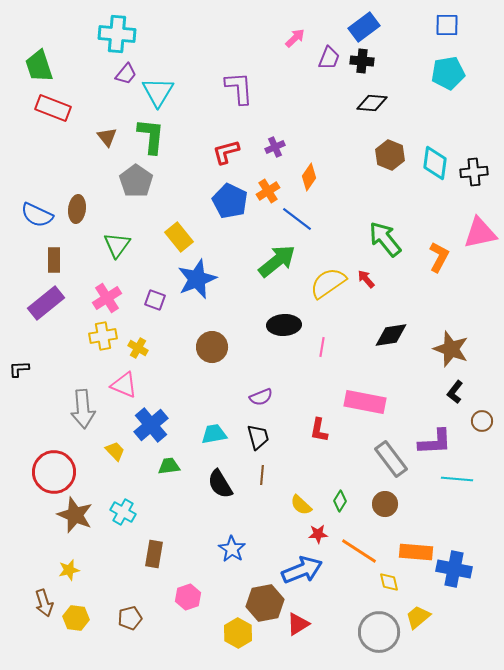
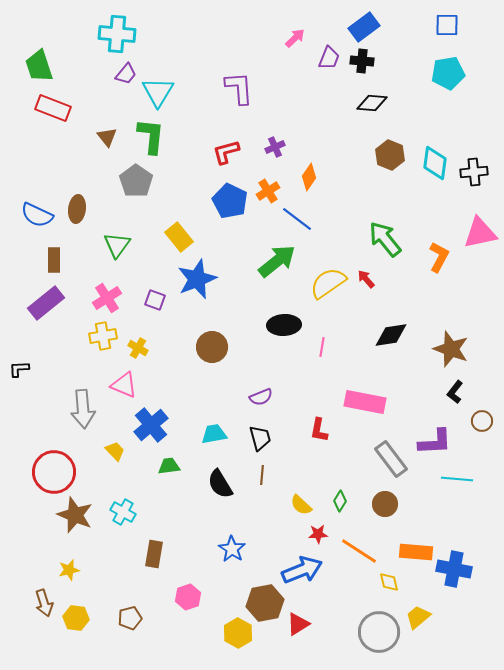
black trapezoid at (258, 437): moved 2 px right, 1 px down
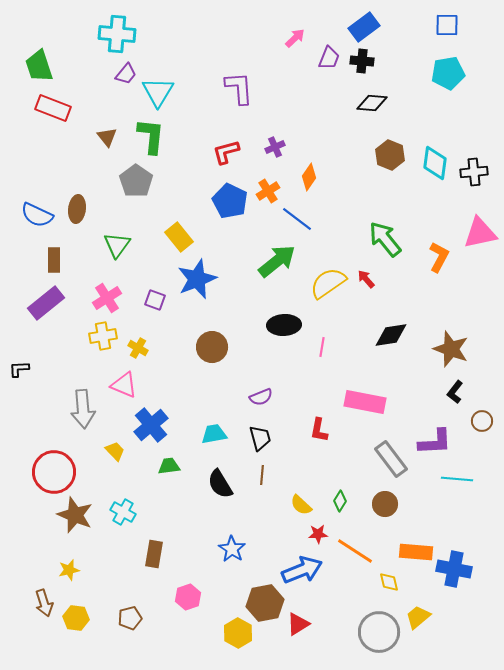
orange line at (359, 551): moved 4 px left
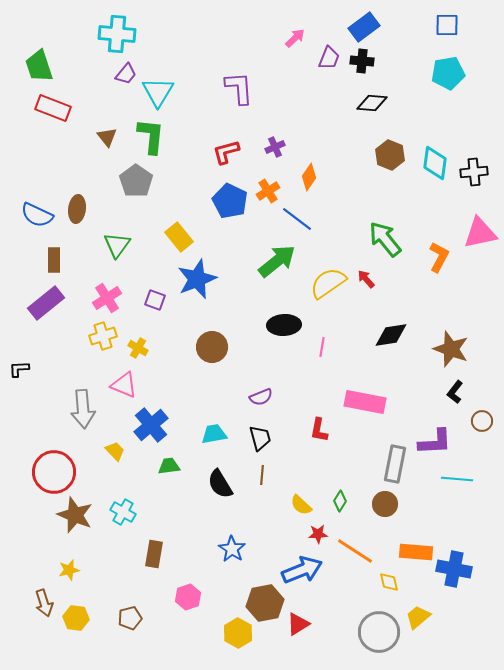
yellow cross at (103, 336): rotated 8 degrees counterclockwise
gray rectangle at (391, 459): moved 4 px right, 5 px down; rotated 48 degrees clockwise
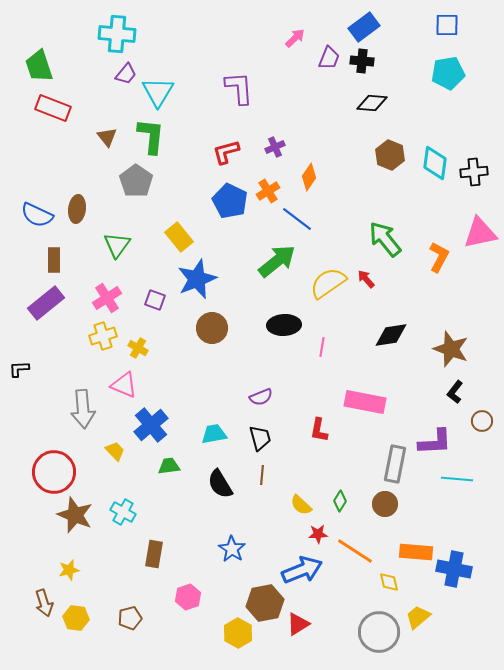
brown circle at (212, 347): moved 19 px up
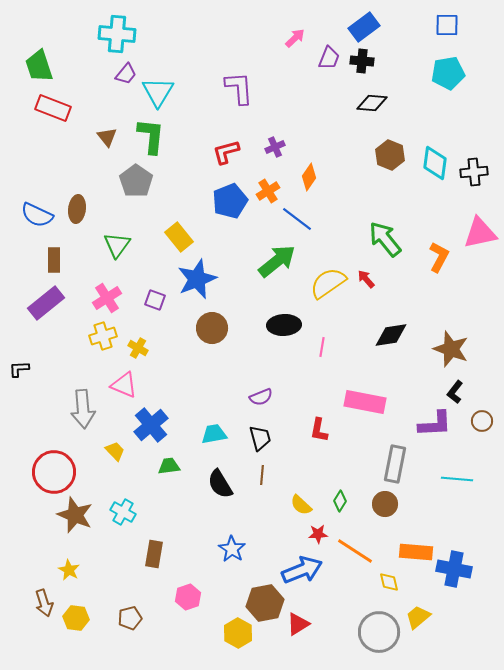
blue pentagon at (230, 201): rotated 24 degrees clockwise
purple L-shape at (435, 442): moved 18 px up
yellow star at (69, 570): rotated 30 degrees counterclockwise
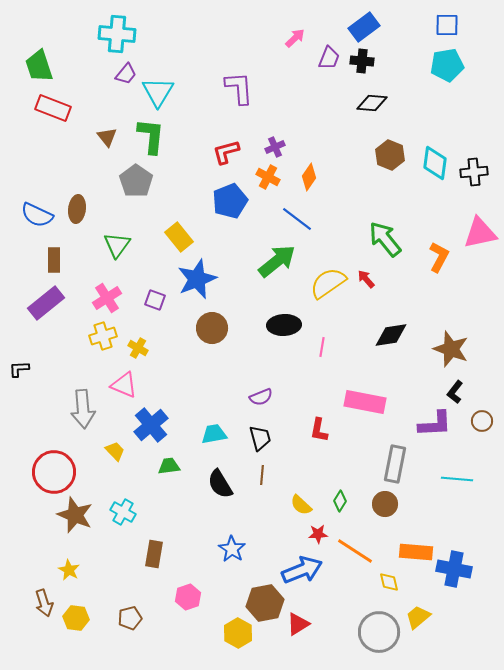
cyan pentagon at (448, 73): moved 1 px left, 8 px up
orange cross at (268, 191): moved 14 px up; rotated 30 degrees counterclockwise
